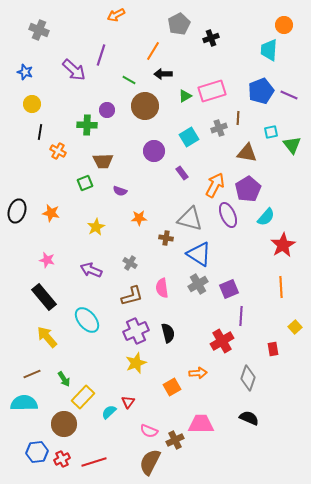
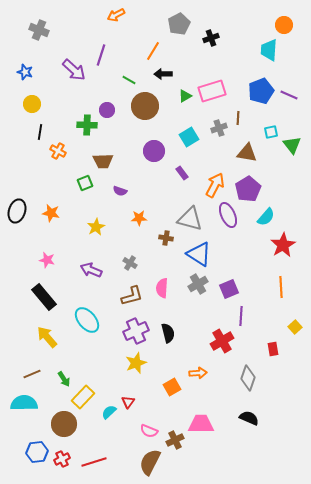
pink semicircle at (162, 288): rotated 12 degrees clockwise
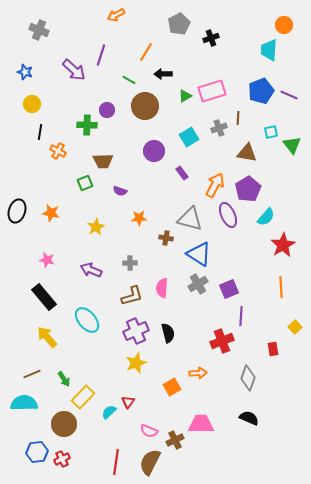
orange line at (153, 51): moved 7 px left, 1 px down
gray cross at (130, 263): rotated 32 degrees counterclockwise
red cross at (222, 341): rotated 10 degrees clockwise
red line at (94, 462): moved 22 px right; rotated 65 degrees counterclockwise
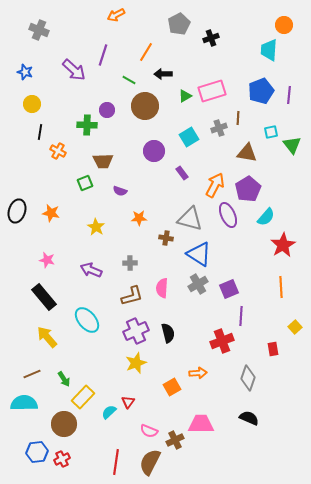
purple line at (101, 55): moved 2 px right
purple line at (289, 95): rotated 72 degrees clockwise
yellow star at (96, 227): rotated 12 degrees counterclockwise
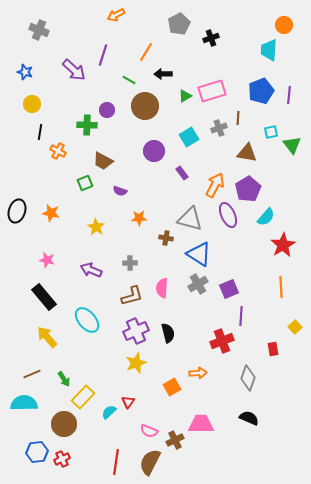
brown trapezoid at (103, 161): rotated 30 degrees clockwise
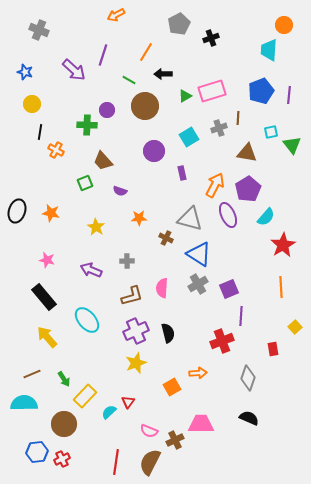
orange cross at (58, 151): moved 2 px left, 1 px up
brown trapezoid at (103, 161): rotated 20 degrees clockwise
purple rectangle at (182, 173): rotated 24 degrees clockwise
brown cross at (166, 238): rotated 16 degrees clockwise
gray cross at (130, 263): moved 3 px left, 2 px up
yellow rectangle at (83, 397): moved 2 px right, 1 px up
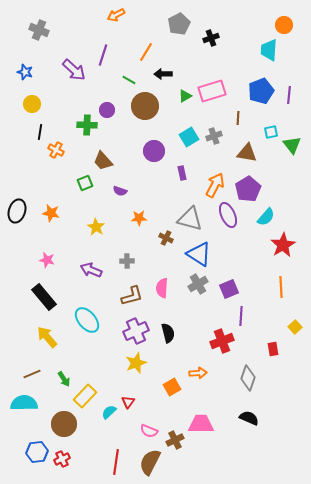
gray cross at (219, 128): moved 5 px left, 8 px down
